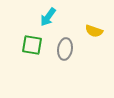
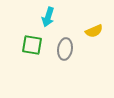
cyan arrow: rotated 18 degrees counterclockwise
yellow semicircle: rotated 42 degrees counterclockwise
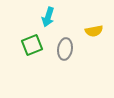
yellow semicircle: rotated 12 degrees clockwise
green square: rotated 30 degrees counterclockwise
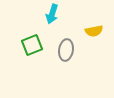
cyan arrow: moved 4 px right, 3 px up
gray ellipse: moved 1 px right, 1 px down
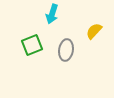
yellow semicircle: rotated 144 degrees clockwise
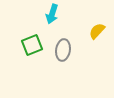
yellow semicircle: moved 3 px right
gray ellipse: moved 3 px left
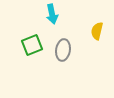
cyan arrow: rotated 30 degrees counterclockwise
yellow semicircle: rotated 30 degrees counterclockwise
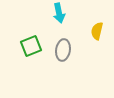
cyan arrow: moved 7 px right, 1 px up
green square: moved 1 px left, 1 px down
